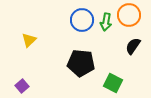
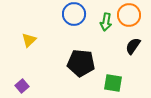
blue circle: moved 8 px left, 6 px up
green square: rotated 18 degrees counterclockwise
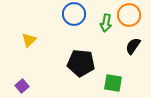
green arrow: moved 1 px down
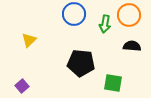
green arrow: moved 1 px left, 1 px down
black semicircle: moved 1 px left; rotated 60 degrees clockwise
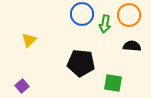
blue circle: moved 8 px right
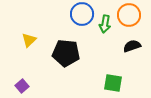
black semicircle: rotated 24 degrees counterclockwise
black pentagon: moved 15 px left, 10 px up
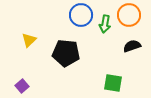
blue circle: moved 1 px left, 1 px down
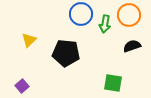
blue circle: moved 1 px up
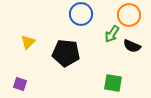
green arrow: moved 7 px right, 10 px down; rotated 24 degrees clockwise
yellow triangle: moved 1 px left, 2 px down
black semicircle: rotated 138 degrees counterclockwise
purple square: moved 2 px left, 2 px up; rotated 32 degrees counterclockwise
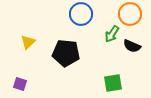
orange circle: moved 1 px right, 1 px up
green square: rotated 18 degrees counterclockwise
